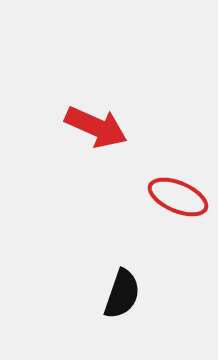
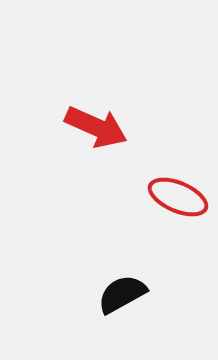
black semicircle: rotated 138 degrees counterclockwise
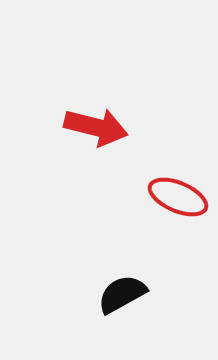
red arrow: rotated 10 degrees counterclockwise
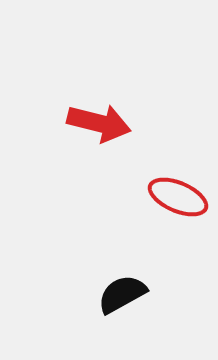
red arrow: moved 3 px right, 4 px up
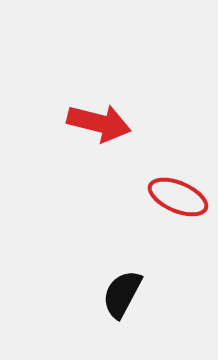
black semicircle: rotated 33 degrees counterclockwise
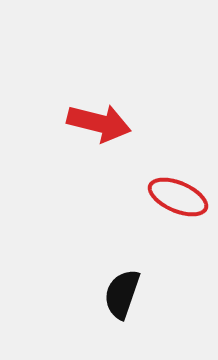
black semicircle: rotated 9 degrees counterclockwise
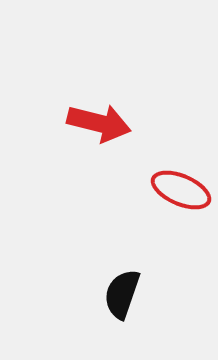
red ellipse: moved 3 px right, 7 px up
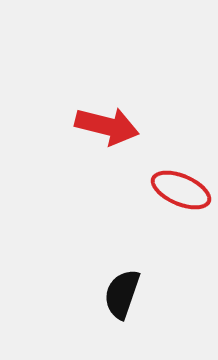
red arrow: moved 8 px right, 3 px down
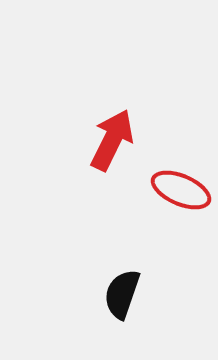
red arrow: moved 5 px right, 14 px down; rotated 78 degrees counterclockwise
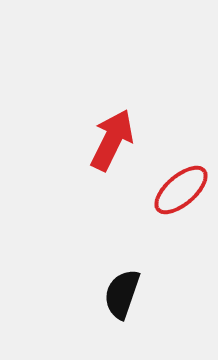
red ellipse: rotated 64 degrees counterclockwise
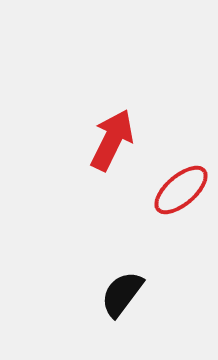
black semicircle: rotated 18 degrees clockwise
